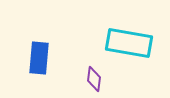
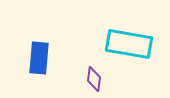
cyan rectangle: moved 1 px down
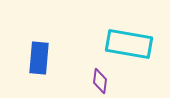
purple diamond: moved 6 px right, 2 px down
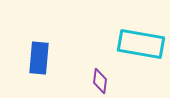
cyan rectangle: moved 12 px right
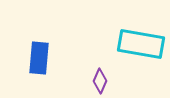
purple diamond: rotated 15 degrees clockwise
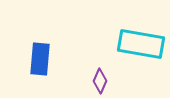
blue rectangle: moved 1 px right, 1 px down
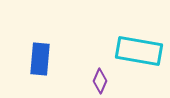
cyan rectangle: moved 2 px left, 7 px down
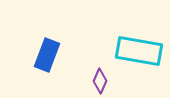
blue rectangle: moved 7 px right, 4 px up; rotated 16 degrees clockwise
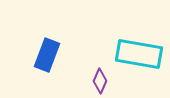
cyan rectangle: moved 3 px down
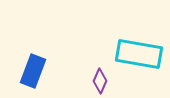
blue rectangle: moved 14 px left, 16 px down
